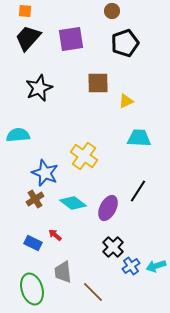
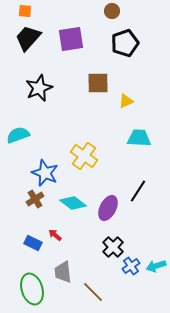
cyan semicircle: rotated 15 degrees counterclockwise
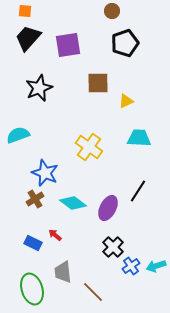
purple square: moved 3 px left, 6 px down
yellow cross: moved 5 px right, 9 px up
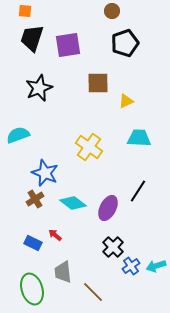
black trapezoid: moved 4 px right; rotated 24 degrees counterclockwise
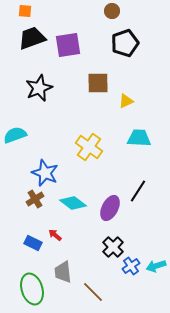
black trapezoid: rotated 52 degrees clockwise
cyan semicircle: moved 3 px left
purple ellipse: moved 2 px right
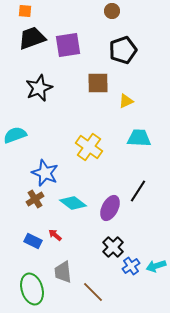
black pentagon: moved 2 px left, 7 px down
blue rectangle: moved 2 px up
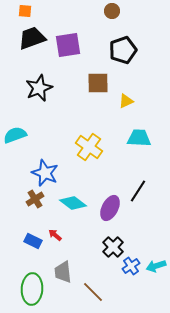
green ellipse: rotated 20 degrees clockwise
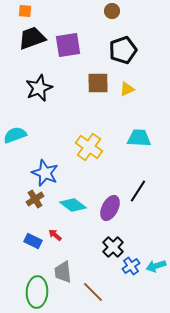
yellow triangle: moved 1 px right, 12 px up
cyan diamond: moved 2 px down
green ellipse: moved 5 px right, 3 px down
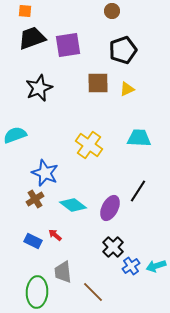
yellow cross: moved 2 px up
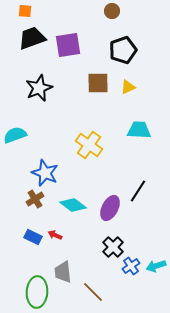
yellow triangle: moved 1 px right, 2 px up
cyan trapezoid: moved 8 px up
red arrow: rotated 16 degrees counterclockwise
blue rectangle: moved 4 px up
